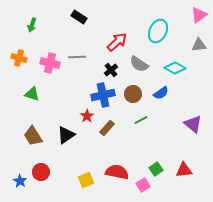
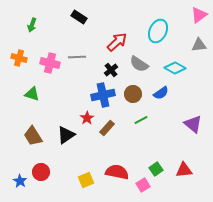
red star: moved 2 px down
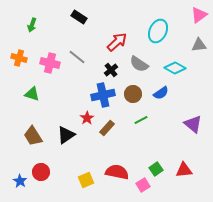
gray line: rotated 42 degrees clockwise
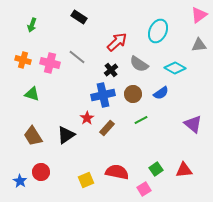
orange cross: moved 4 px right, 2 px down
pink square: moved 1 px right, 4 px down
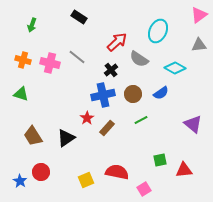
gray semicircle: moved 5 px up
green triangle: moved 11 px left
black triangle: moved 3 px down
green square: moved 4 px right, 9 px up; rotated 24 degrees clockwise
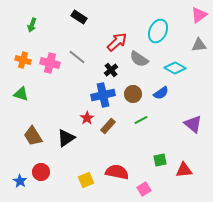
brown rectangle: moved 1 px right, 2 px up
